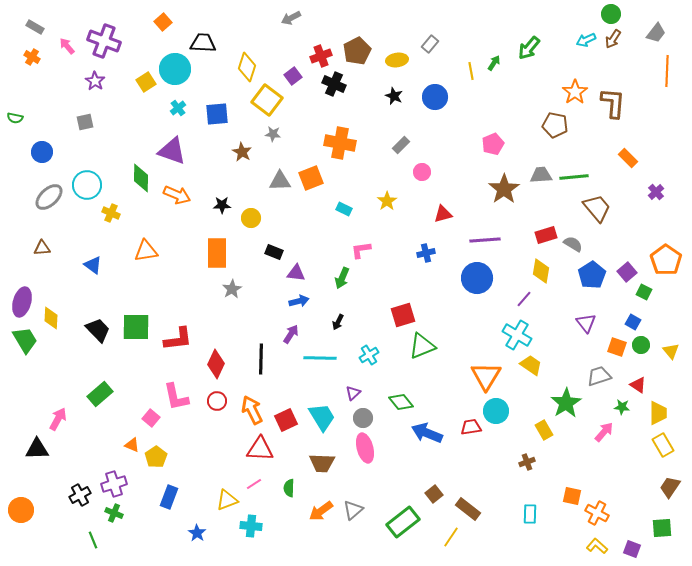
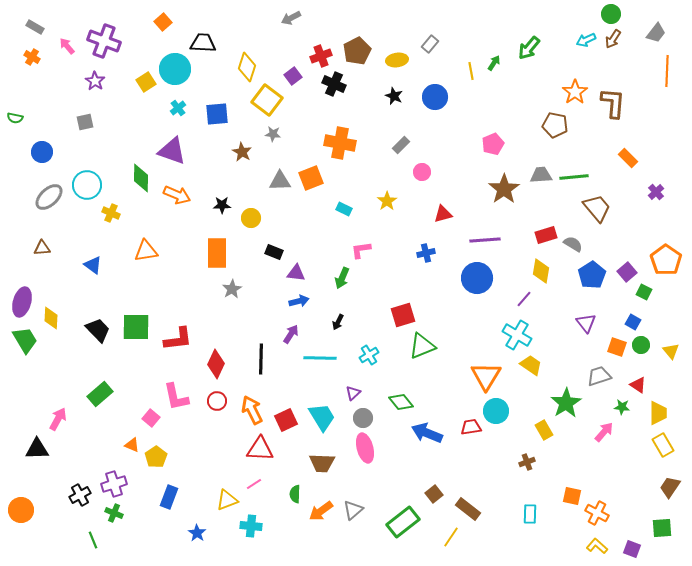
green semicircle at (289, 488): moved 6 px right, 6 px down
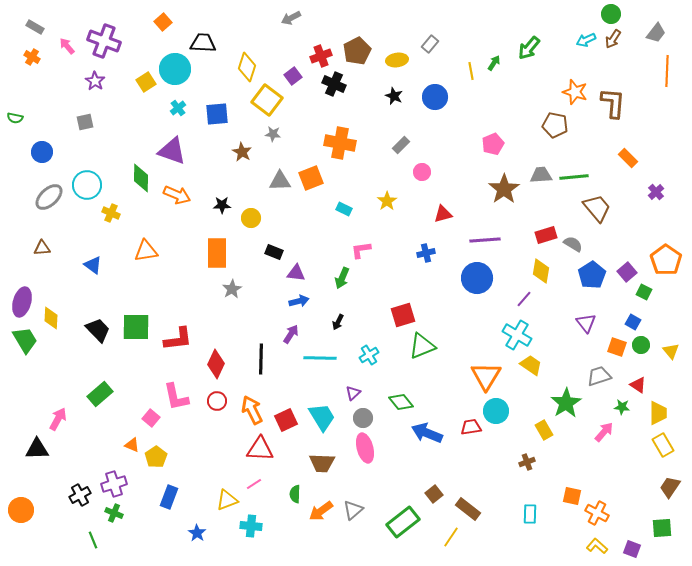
orange star at (575, 92): rotated 20 degrees counterclockwise
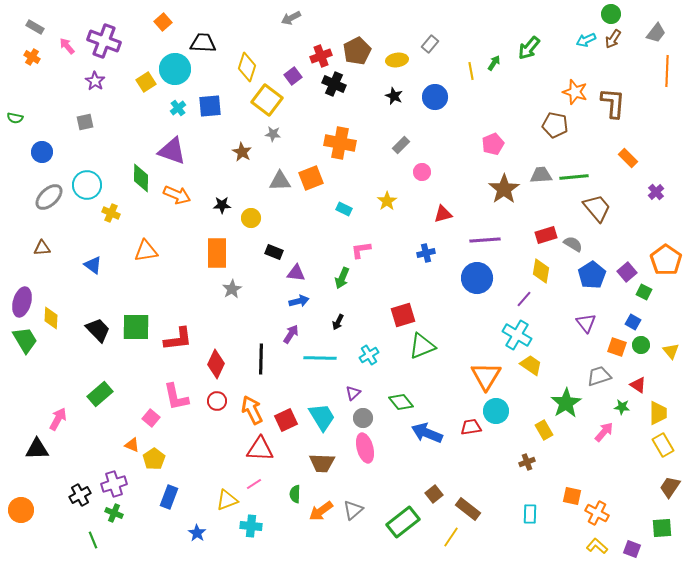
blue square at (217, 114): moved 7 px left, 8 px up
yellow pentagon at (156, 457): moved 2 px left, 2 px down
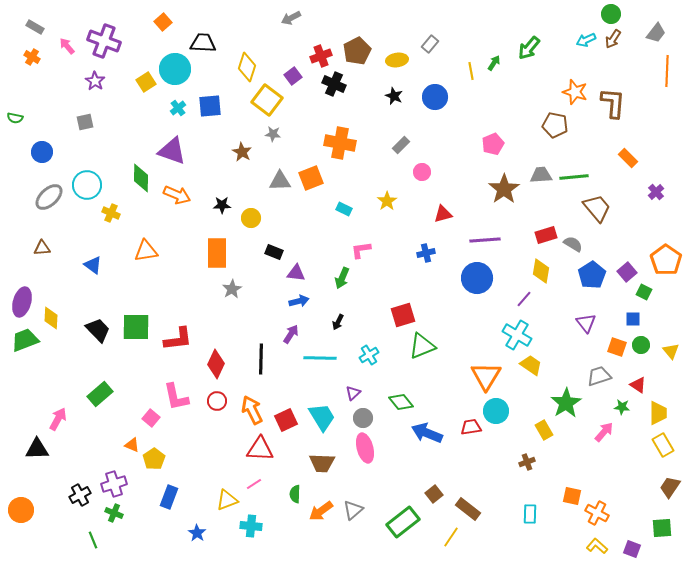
blue square at (633, 322): moved 3 px up; rotated 28 degrees counterclockwise
green trapezoid at (25, 340): rotated 80 degrees counterclockwise
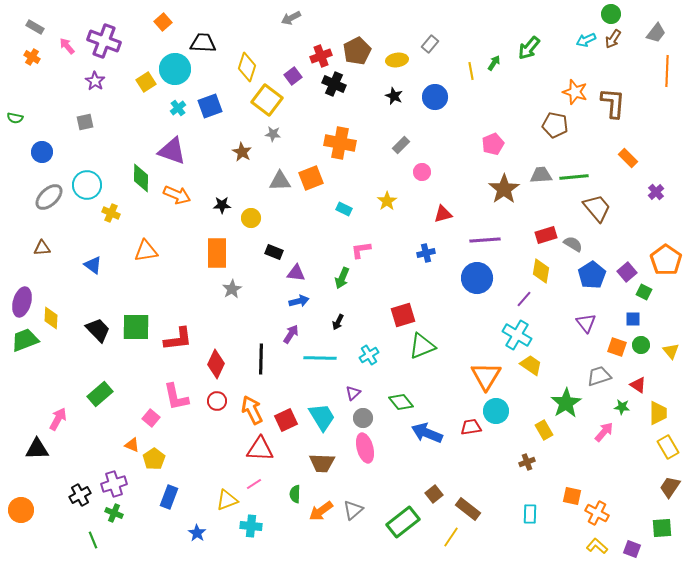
blue square at (210, 106): rotated 15 degrees counterclockwise
yellow rectangle at (663, 445): moved 5 px right, 2 px down
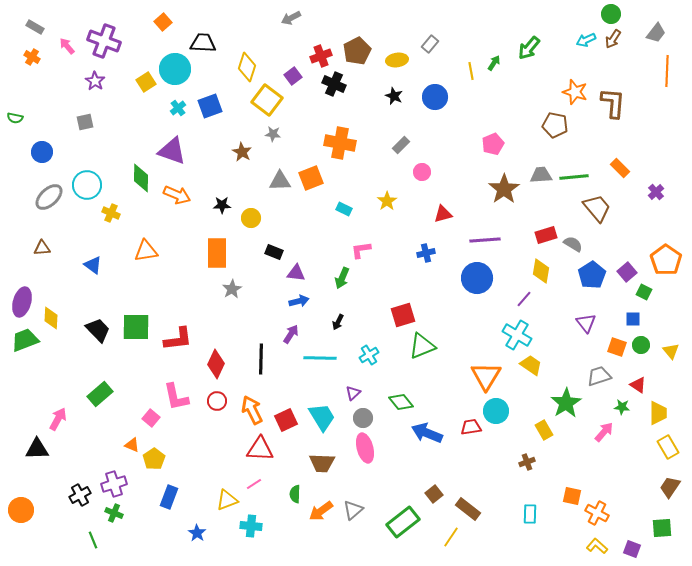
orange rectangle at (628, 158): moved 8 px left, 10 px down
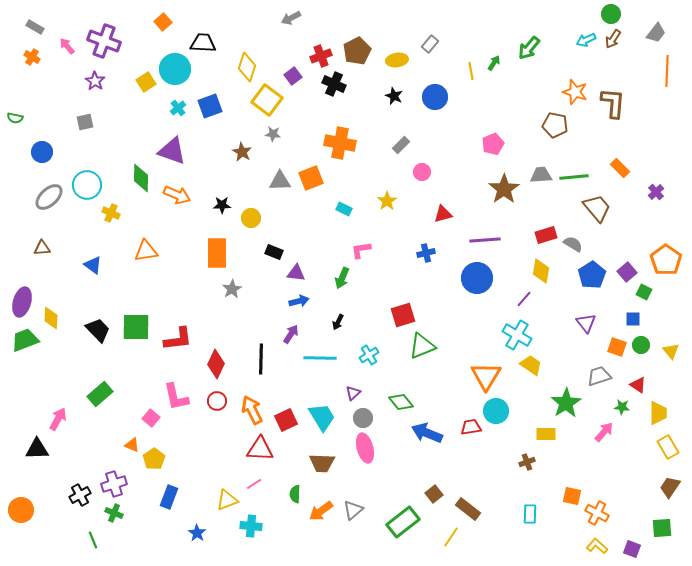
yellow rectangle at (544, 430): moved 2 px right, 4 px down; rotated 60 degrees counterclockwise
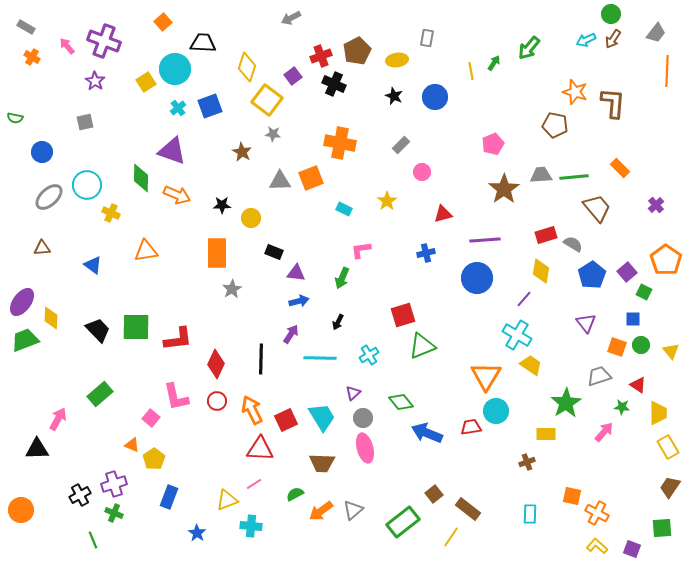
gray rectangle at (35, 27): moved 9 px left
gray rectangle at (430, 44): moved 3 px left, 6 px up; rotated 30 degrees counterclockwise
purple cross at (656, 192): moved 13 px down
purple ellipse at (22, 302): rotated 20 degrees clockwise
green semicircle at (295, 494): rotated 60 degrees clockwise
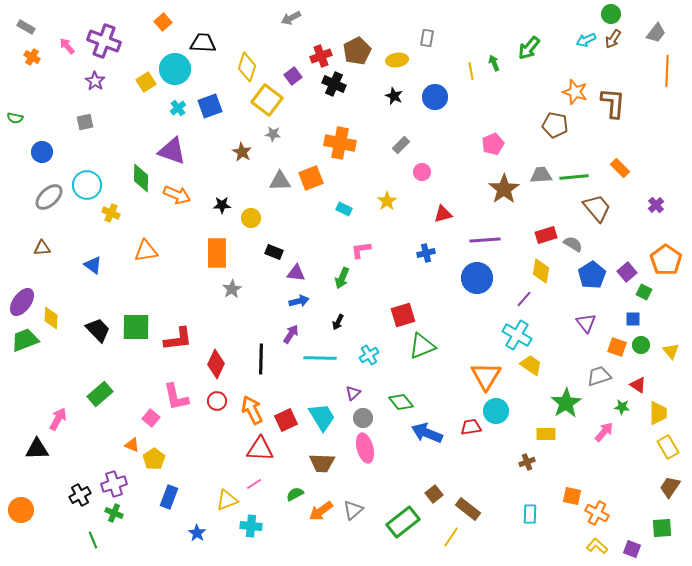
green arrow at (494, 63): rotated 56 degrees counterclockwise
